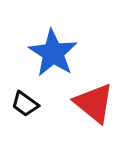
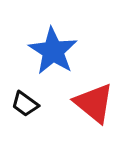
blue star: moved 2 px up
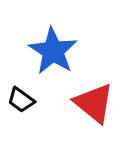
black trapezoid: moved 4 px left, 4 px up
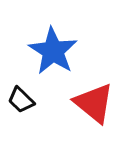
black trapezoid: rotated 8 degrees clockwise
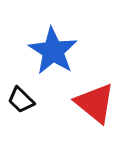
red triangle: moved 1 px right
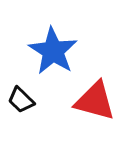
red triangle: moved 2 px up; rotated 24 degrees counterclockwise
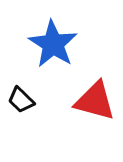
blue star: moved 7 px up
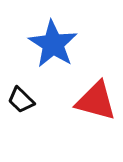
red triangle: moved 1 px right
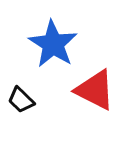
red triangle: moved 1 px left, 11 px up; rotated 12 degrees clockwise
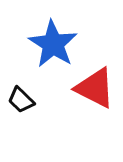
red triangle: moved 2 px up
